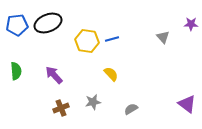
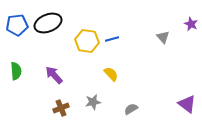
purple star: rotated 24 degrees clockwise
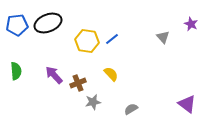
blue line: rotated 24 degrees counterclockwise
brown cross: moved 17 px right, 25 px up
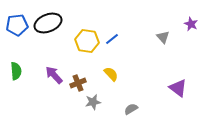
purple triangle: moved 9 px left, 16 px up
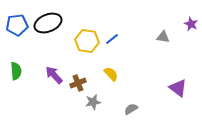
gray triangle: rotated 40 degrees counterclockwise
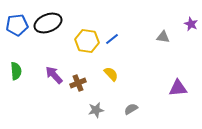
purple triangle: rotated 42 degrees counterclockwise
gray star: moved 3 px right, 8 px down
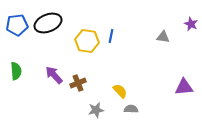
blue line: moved 1 px left, 3 px up; rotated 40 degrees counterclockwise
yellow semicircle: moved 9 px right, 17 px down
purple triangle: moved 6 px right, 1 px up
gray semicircle: rotated 32 degrees clockwise
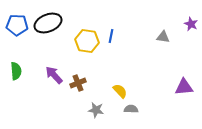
blue pentagon: rotated 10 degrees clockwise
gray star: rotated 21 degrees clockwise
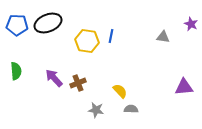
purple arrow: moved 3 px down
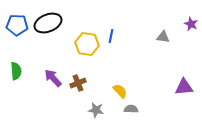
yellow hexagon: moved 3 px down
purple arrow: moved 1 px left
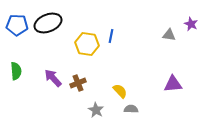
gray triangle: moved 6 px right, 2 px up
purple triangle: moved 11 px left, 3 px up
gray star: rotated 21 degrees clockwise
